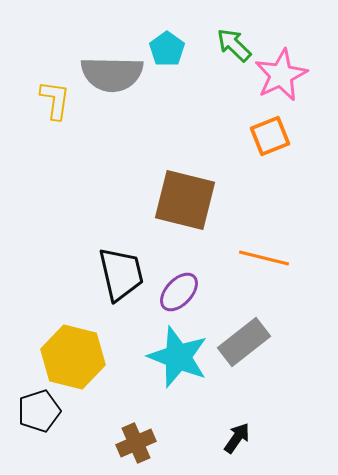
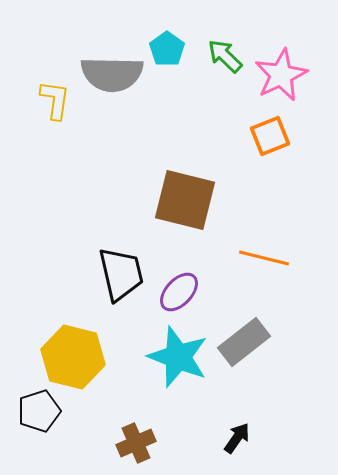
green arrow: moved 9 px left, 11 px down
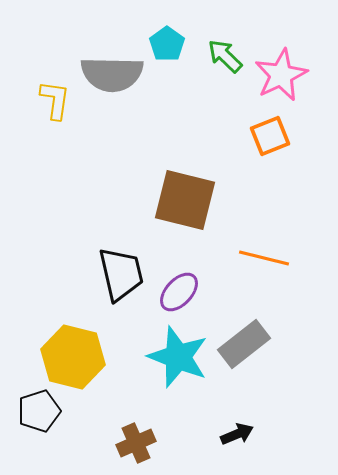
cyan pentagon: moved 5 px up
gray rectangle: moved 2 px down
black arrow: moved 4 px up; rotated 32 degrees clockwise
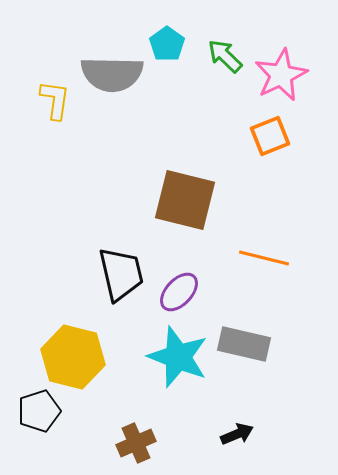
gray rectangle: rotated 51 degrees clockwise
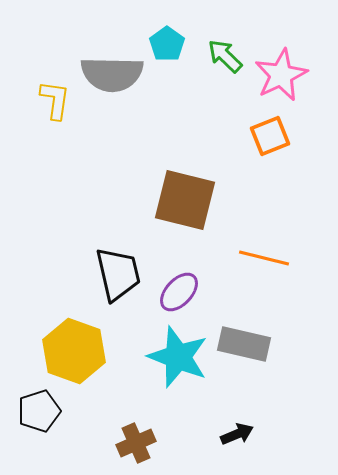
black trapezoid: moved 3 px left
yellow hexagon: moved 1 px right, 6 px up; rotated 6 degrees clockwise
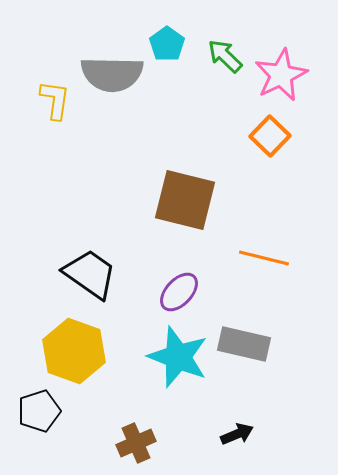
orange square: rotated 24 degrees counterclockwise
black trapezoid: moved 28 px left; rotated 42 degrees counterclockwise
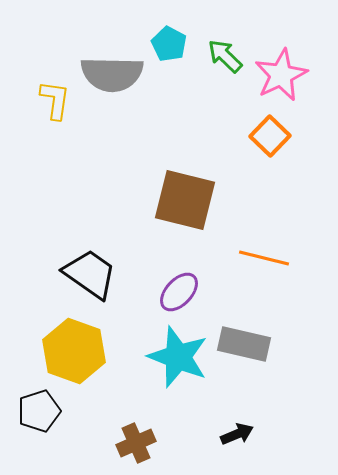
cyan pentagon: moved 2 px right; rotated 8 degrees counterclockwise
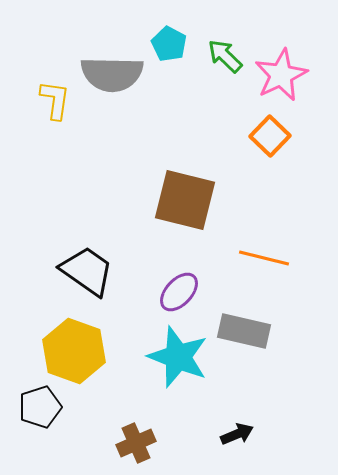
black trapezoid: moved 3 px left, 3 px up
gray rectangle: moved 13 px up
black pentagon: moved 1 px right, 4 px up
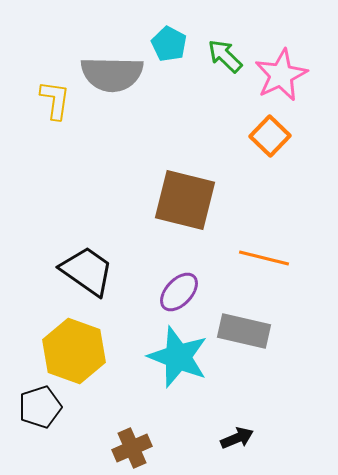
black arrow: moved 4 px down
brown cross: moved 4 px left, 5 px down
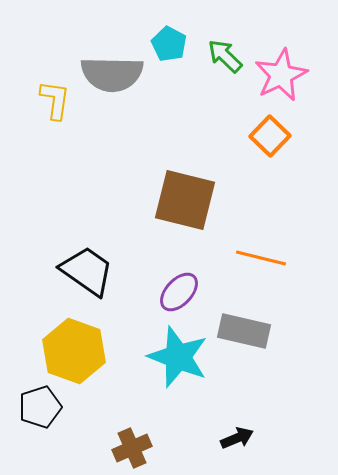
orange line: moved 3 px left
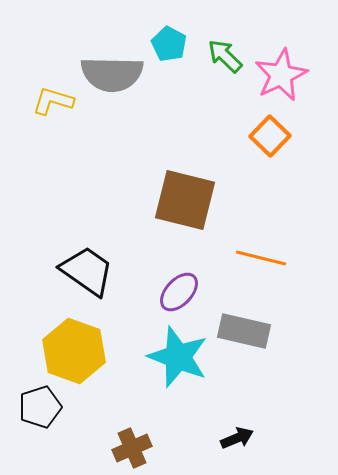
yellow L-shape: moved 2 px left, 1 px down; rotated 81 degrees counterclockwise
